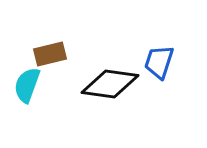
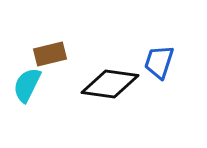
cyan semicircle: rotated 6 degrees clockwise
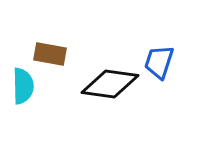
brown rectangle: rotated 24 degrees clockwise
cyan semicircle: moved 4 px left, 1 px down; rotated 153 degrees clockwise
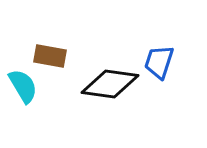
brown rectangle: moved 2 px down
cyan semicircle: rotated 30 degrees counterclockwise
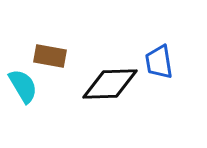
blue trapezoid: rotated 27 degrees counterclockwise
black diamond: rotated 10 degrees counterclockwise
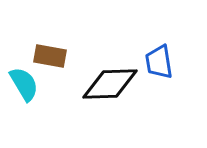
cyan semicircle: moved 1 px right, 2 px up
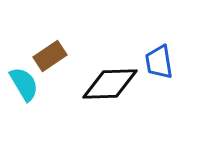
brown rectangle: rotated 44 degrees counterclockwise
